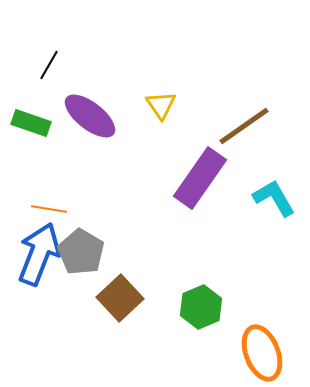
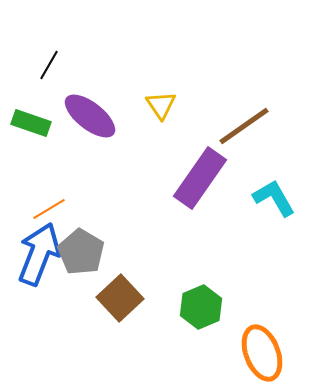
orange line: rotated 40 degrees counterclockwise
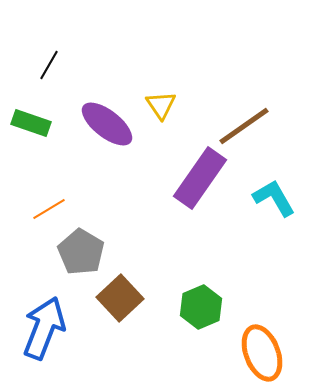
purple ellipse: moved 17 px right, 8 px down
blue arrow: moved 5 px right, 74 px down
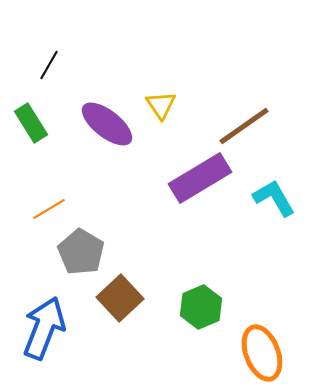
green rectangle: rotated 39 degrees clockwise
purple rectangle: rotated 24 degrees clockwise
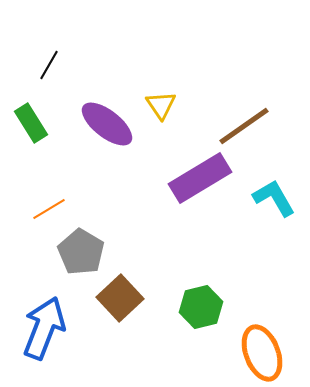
green hexagon: rotated 9 degrees clockwise
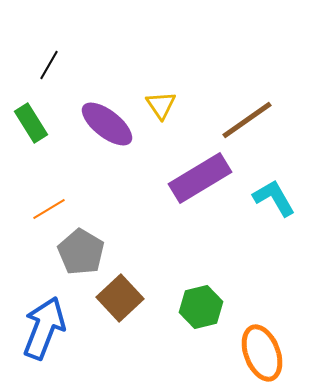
brown line: moved 3 px right, 6 px up
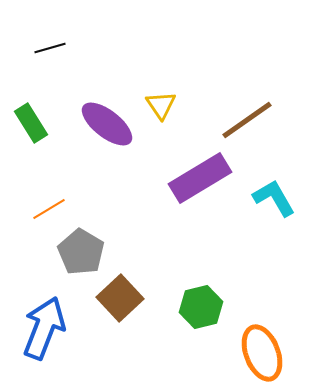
black line: moved 1 px right, 17 px up; rotated 44 degrees clockwise
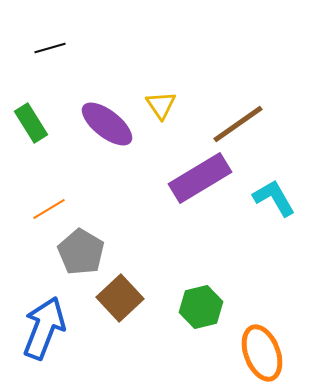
brown line: moved 9 px left, 4 px down
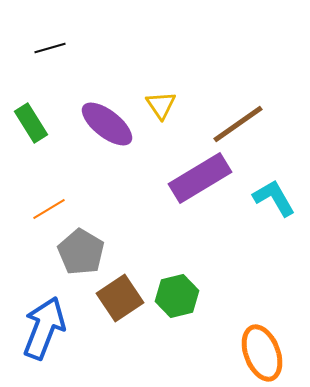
brown square: rotated 9 degrees clockwise
green hexagon: moved 24 px left, 11 px up
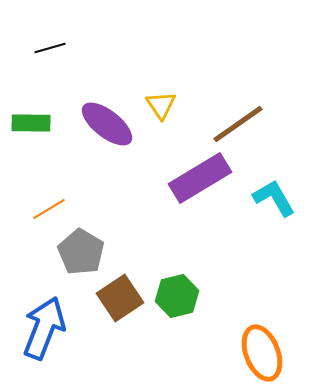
green rectangle: rotated 57 degrees counterclockwise
